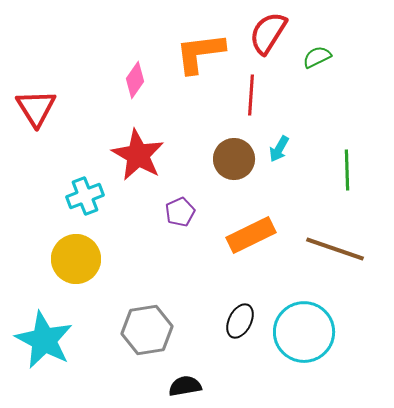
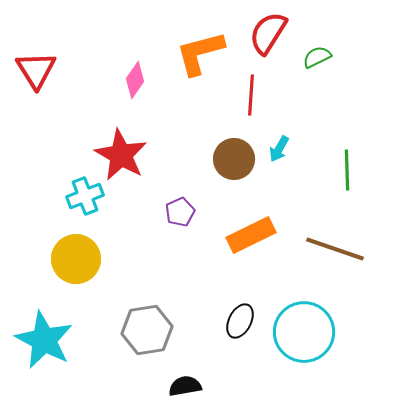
orange L-shape: rotated 8 degrees counterclockwise
red triangle: moved 38 px up
red star: moved 17 px left
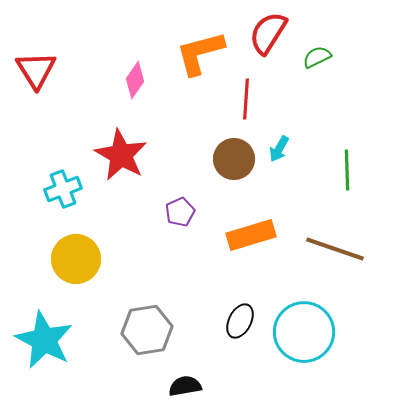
red line: moved 5 px left, 4 px down
cyan cross: moved 22 px left, 7 px up
orange rectangle: rotated 9 degrees clockwise
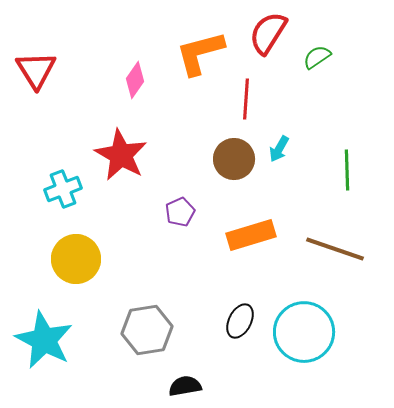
green semicircle: rotated 8 degrees counterclockwise
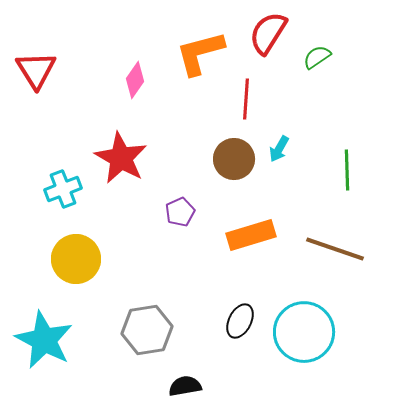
red star: moved 3 px down
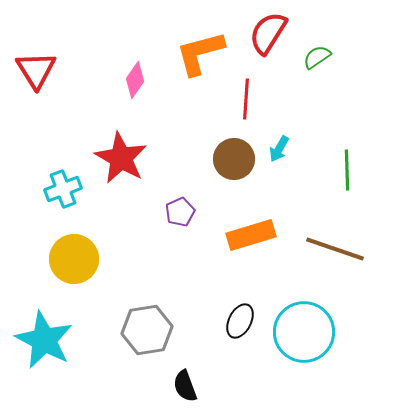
yellow circle: moved 2 px left
black semicircle: rotated 100 degrees counterclockwise
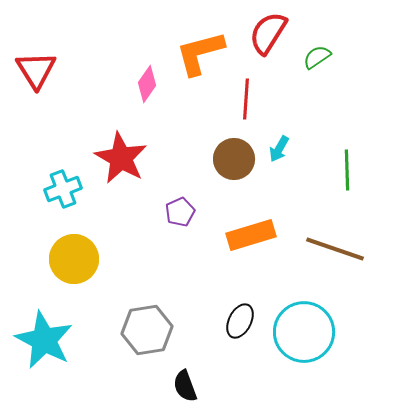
pink diamond: moved 12 px right, 4 px down
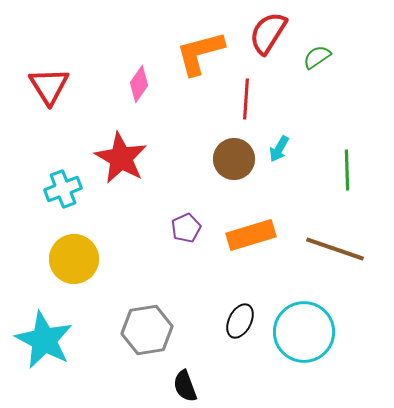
red triangle: moved 13 px right, 16 px down
pink diamond: moved 8 px left
purple pentagon: moved 6 px right, 16 px down
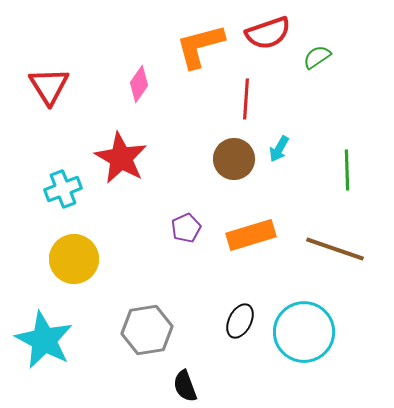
red semicircle: rotated 141 degrees counterclockwise
orange L-shape: moved 7 px up
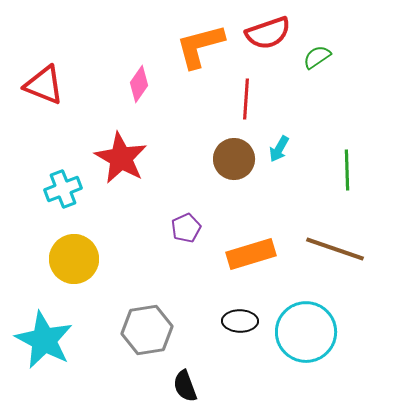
red triangle: moved 5 px left, 1 px up; rotated 36 degrees counterclockwise
orange rectangle: moved 19 px down
black ellipse: rotated 64 degrees clockwise
cyan circle: moved 2 px right
